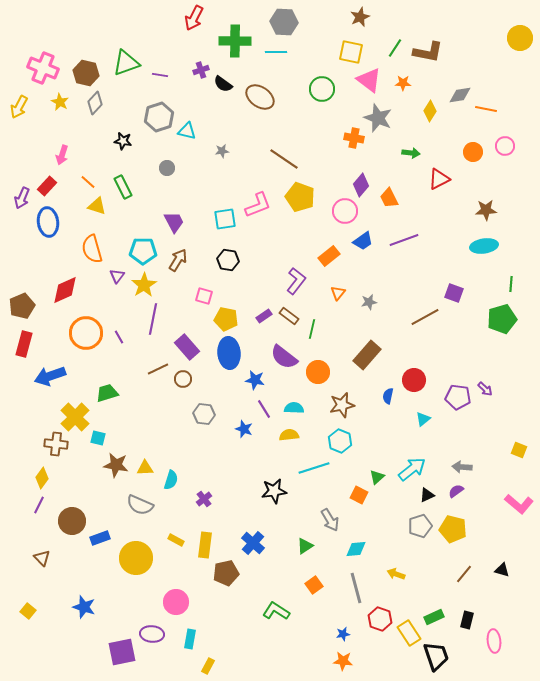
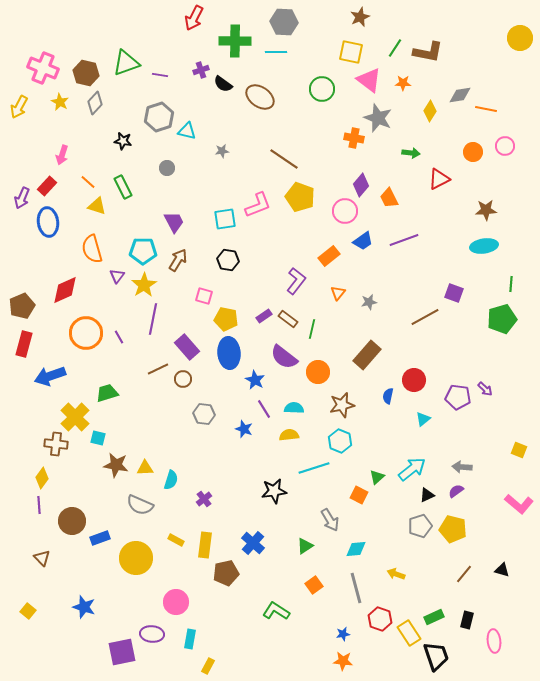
brown rectangle at (289, 316): moved 1 px left, 3 px down
blue star at (255, 380): rotated 18 degrees clockwise
purple line at (39, 505): rotated 30 degrees counterclockwise
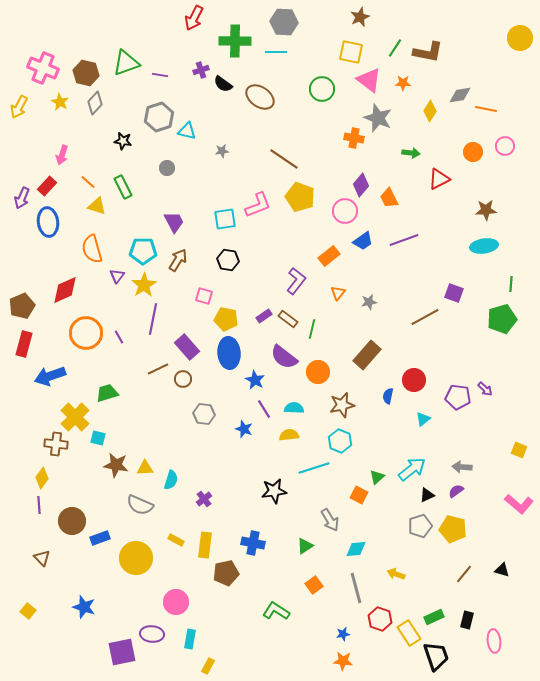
blue cross at (253, 543): rotated 30 degrees counterclockwise
